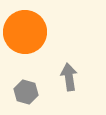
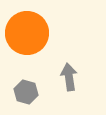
orange circle: moved 2 px right, 1 px down
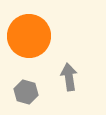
orange circle: moved 2 px right, 3 px down
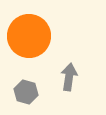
gray arrow: rotated 16 degrees clockwise
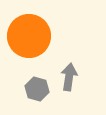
gray hexagon: moved 11 px right, 3 px up
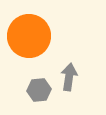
gray hexagon: moved 2 px right, 1 px down; rotated 20 degrees counterclockwise
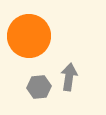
gray hexagon: moved 3 px up
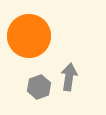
gray hexagon: rotated 15 degrees counterclockwise
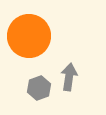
gray hexagon: moved 1 px down
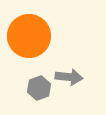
gray arrow: rotated 88 degrees clockwise
